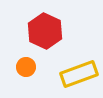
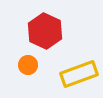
orange circle: moved 2 px right, 2 px up
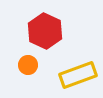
yellow rectangle: moved 1 px left, 1 px down
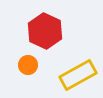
yellow rectangle: rotated 9 degrees counterclockwise
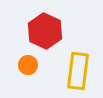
yellow rectangle: moved 4 px up; rotated 54 degrees counterclockwise
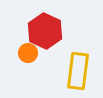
orange circle: moved 12 px up
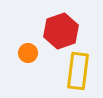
red hexagon: moved 16 px right; rotated 16 degrees clockwise
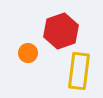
yellow rectangle: moved 1 px right
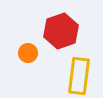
yellow rectangle: moved 5 px down
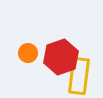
red hexagon: moved 26 px down
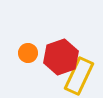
yellow rectangle: rotated 18 degrees clockwise
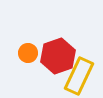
red hexagon: moved 3 px left, 1 px up
